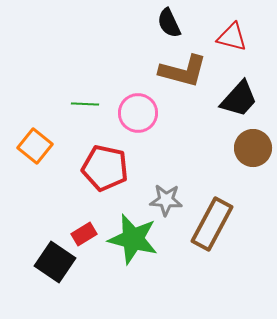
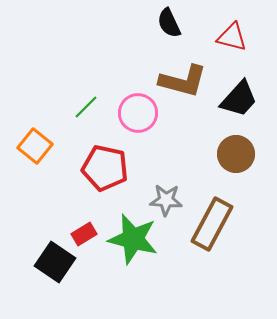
brown L-shape: moved 10 px down
green line: moved 1 px right, 3 px down; rotated 48 degrees counterclockwise
brown circle: moved 17 px left, 6 px down
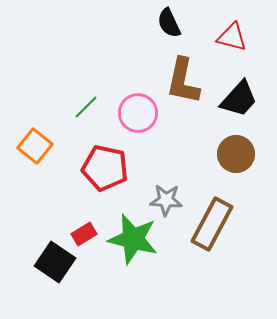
brown L-shape: rotated 87 degrees clockwise
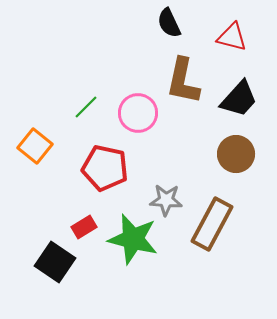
red rectangle: moved 7 px up
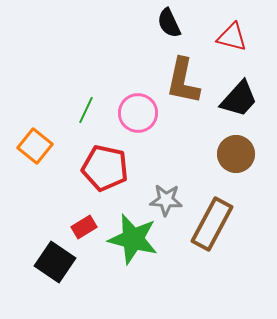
green line: moved 3 px down; rotated 20 degrees counterclockwise
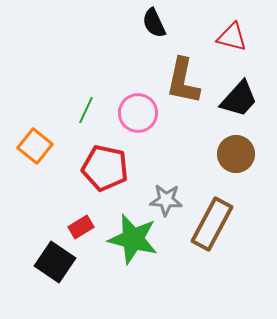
black semicircle: moved 15 px left
red rectangle: moved 3 px left
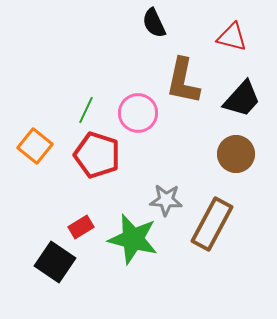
black trapezoid: moved 3 px right
red pentagon: moved 8 px left, 13 px up; rotated 6 degrees clockwise
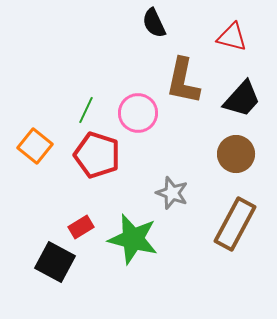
gray star: moved 6 px right, 7 px up; rotated 16 degrees clockwise
brown rectangle: moved 23 px right
black square: rotated 6 degrees counterclockwise
